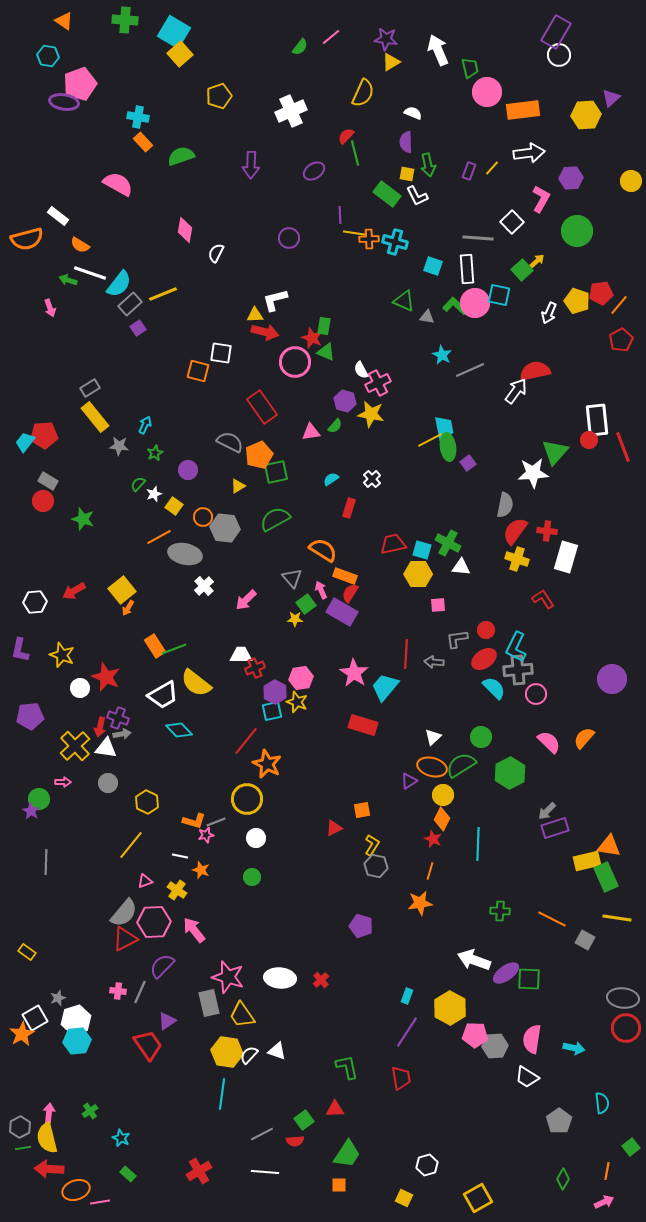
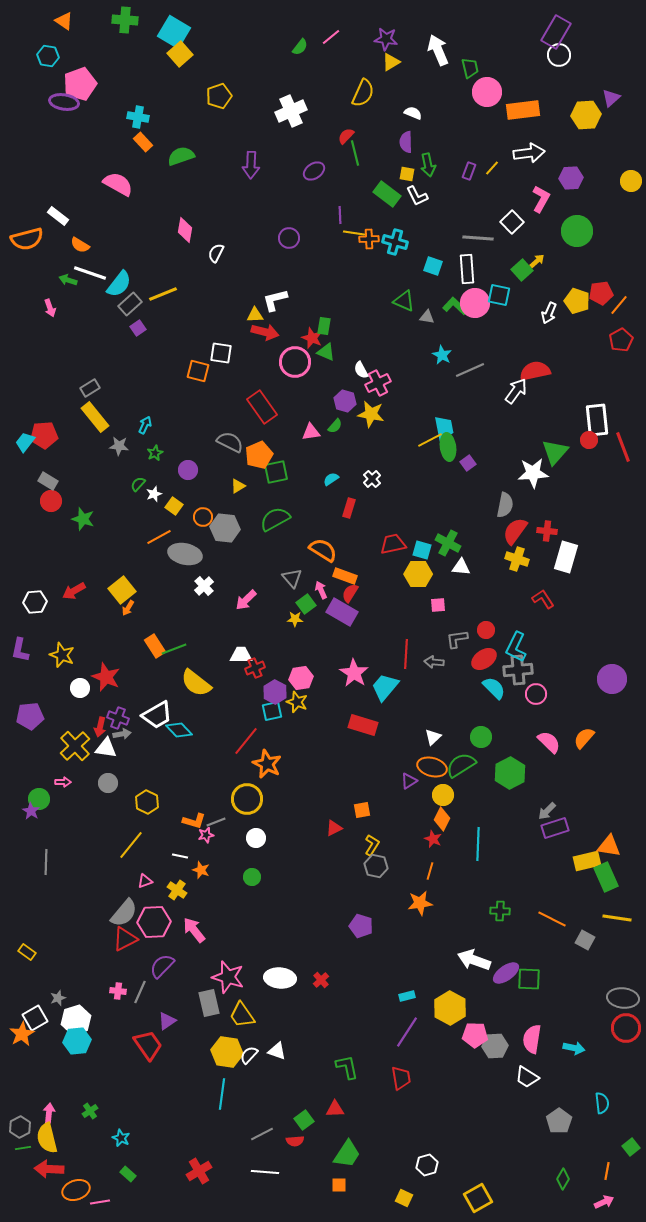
red circle at (43, 501): moved 8 px right
white trapezoid at (163, 695): moved 6 px left, 20 px down
cyan rectangle at (407, 996): rotated 56 degrees clockwise
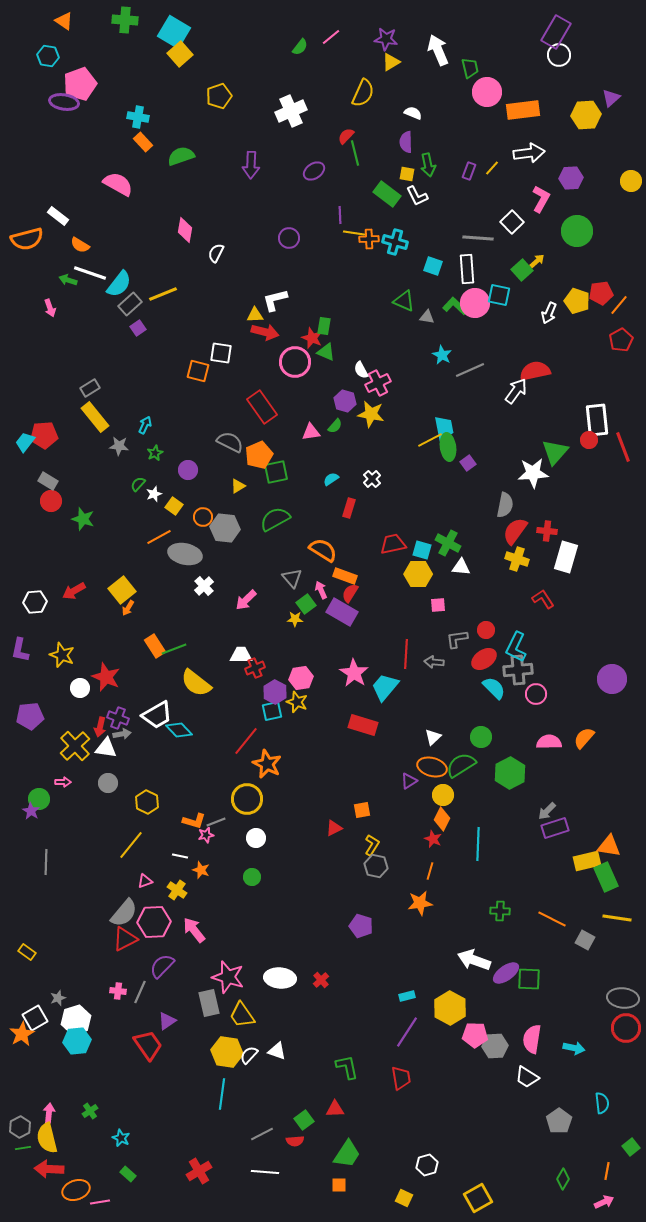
pink semicircle at (549, 742): rotated 45 degrees counterclockwise
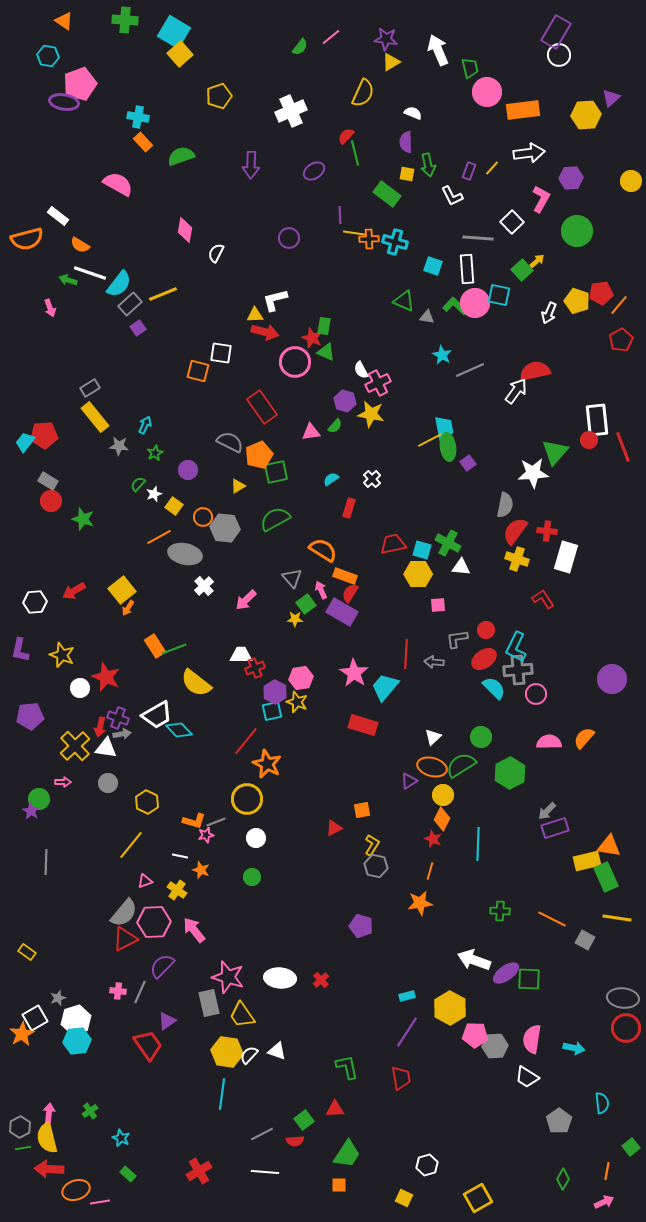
white L-shape at (417, 196): moved 35 px right
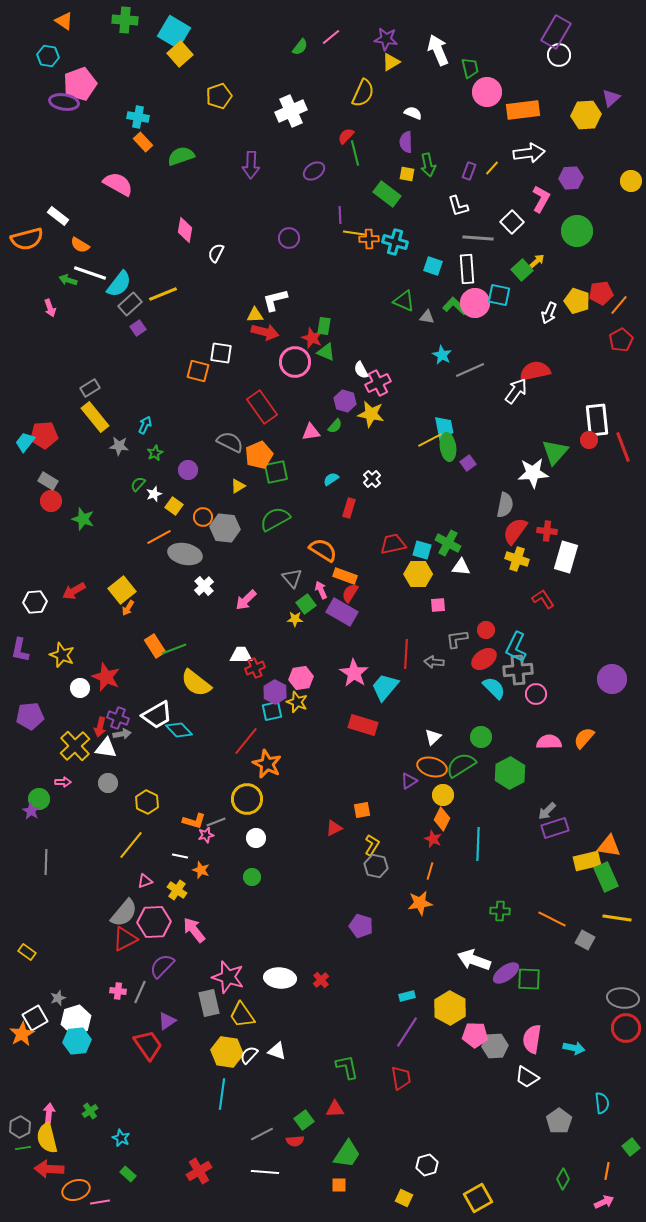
white L-shape at (452, 196): moved 6 px right, 10 px down; rotated 10 degrees clockwise
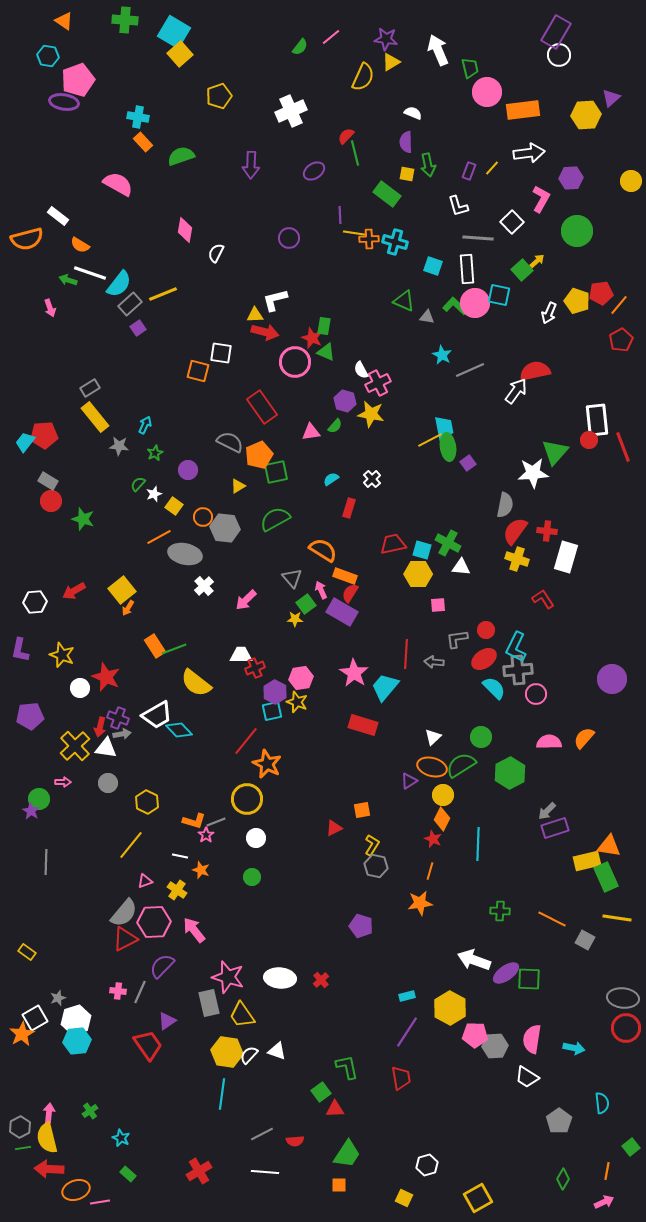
pink pentagon at (80, 84): moved 2 px left, 4 px up
yellow semicircle at (363, 93): moved 16 px up
pink star at (206, 835): rotated 21 degrees counterclockwise
green square at (304, 1120): moved 17 px right, 28 px up
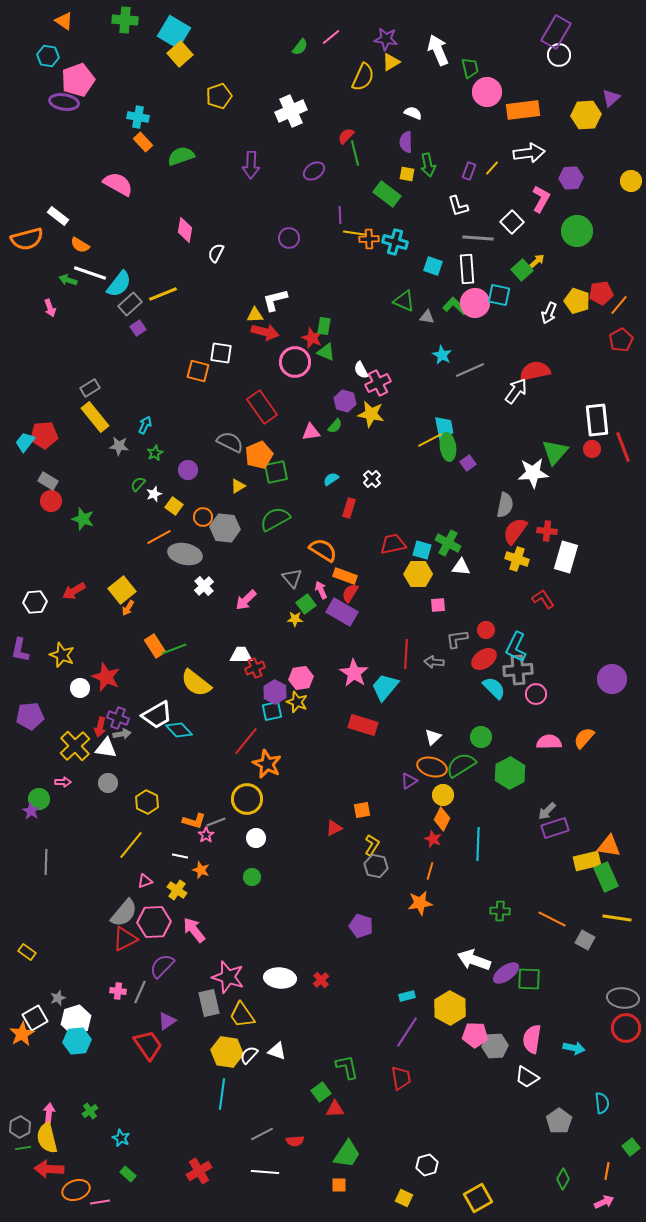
red circle at (589, 440): moved 3 px right, 9 px down
